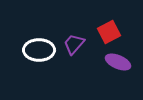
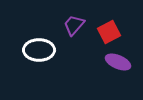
purple trapezoid: moved 19 px up
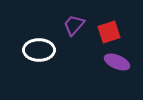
red square: rotated 10 degrees clockwise
purple ellipse: moved 1 px left
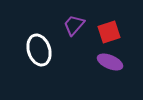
white ellipse: rotated 72 degrees clockwise
purple ellipse: moved 7 px left
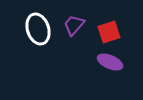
white ellipse: moved 1 px left, 21 px up
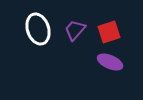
purple trapezoid: moved 1 px right, 5 px down
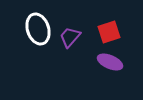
purple trapezoid: moved 5 px left, 7 px down
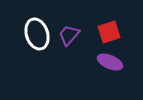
white ellipse: moved 1 px left, 5 px down
purple trapezoid: moved 1 px left, 2 px up
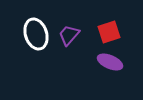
white ellipse: moved 1 px left
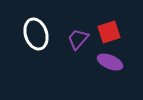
purple trapezoid: moved 9 px right, 4 px down
